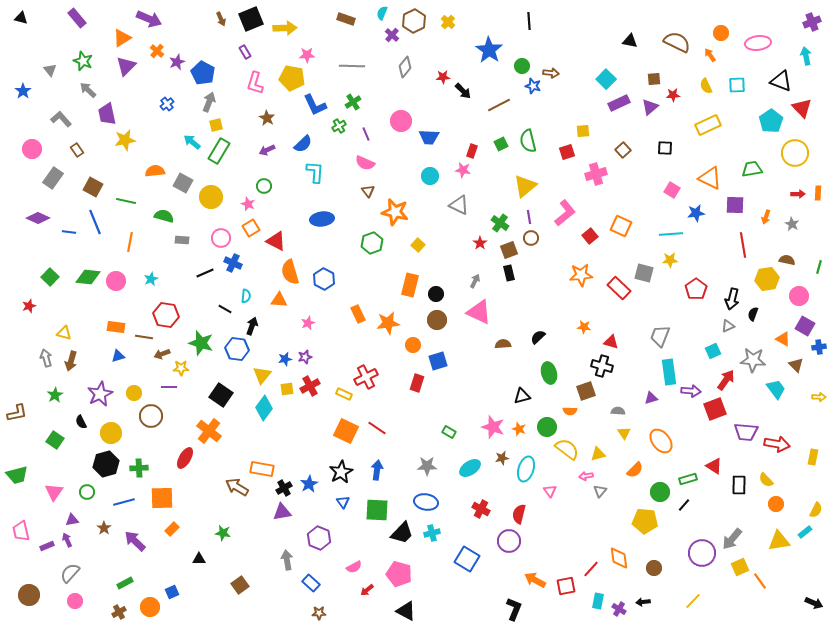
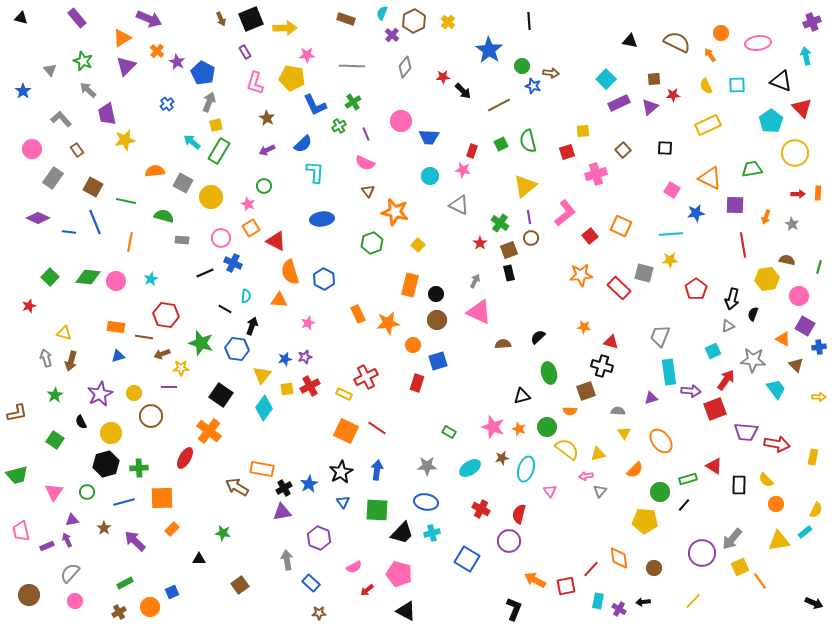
purple star at (177, 62): rotated 21 degrees counterclockwise
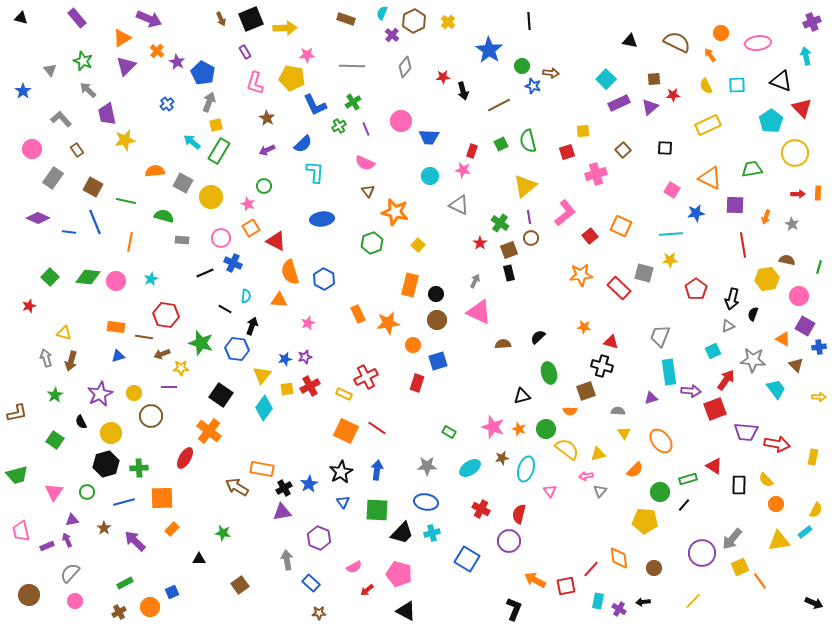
black arrow at (463, 91): rotated 30 degrees clockwise
purple line at (366, 134): moved 5 px up
green circle at (547, 427): moved 1 px left, 2 px down
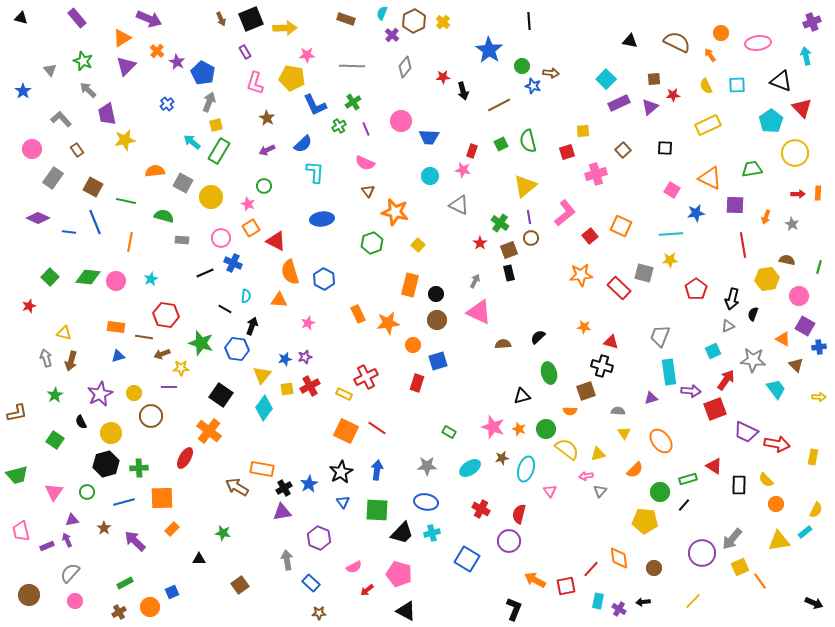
yellow cross at (448, 22): moved 5 px left
purple trapezoid at (746, 432): rotated 20 degrees clockwise
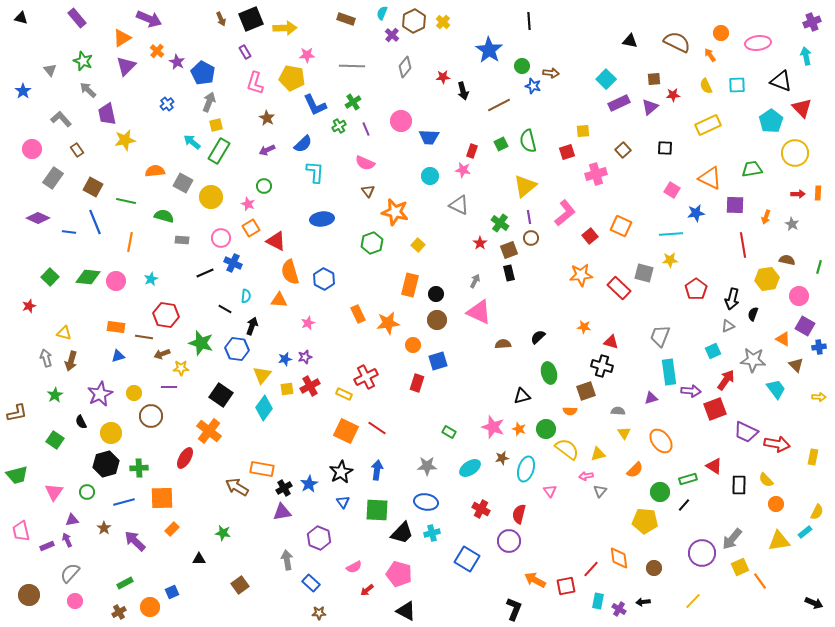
yellow semicircle at (816, 510): moved 1 px right, 2 px down
